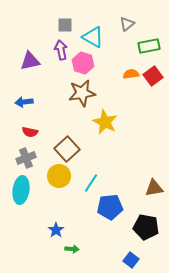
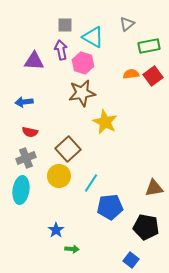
purple triangle: moved 4 px right; rotated 15 degrees clockwise
brown square: moved 1 px right
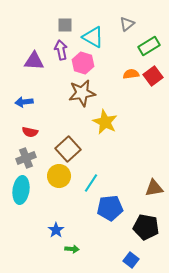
green rectangle: rotated 20 degrees counterclockwise
blue pentagon: moved 1 px down
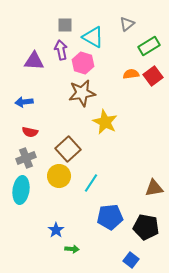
blue pentagon: moved 9 px down
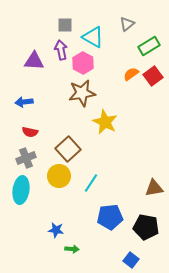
pink hexagon: rotated 10 degrees clockwise
orange semicircle: rotated 28 degrees counterclockwise
blue star: rotated 28 degrees counterclockwise
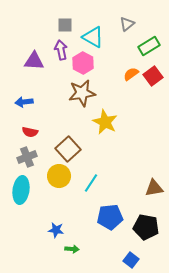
gray cross: moved 1 px right, 1 px up
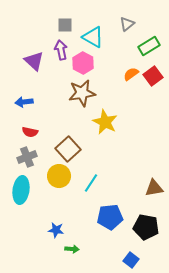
purple triangle: rotated 40 degrees clockwise
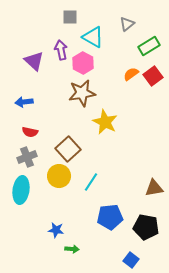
gray square: moved 5 px right, 8 px up
cyan line: moved 1 px up
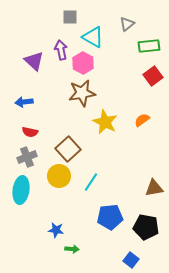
green rectangle: rotated 25 degrees clockwise
orange semicircle: moved 11 px right, 46 px down
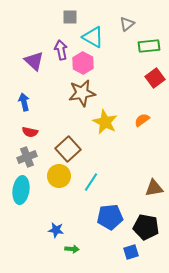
red square: moved 2 px right, 2 px down
blue arrow: rotated 84 degrees clockwise
blue square: moved 8 px up; rotated 35 degrees clockwise
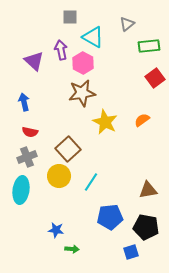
brown triangle: moved 6 px left, 2 px down
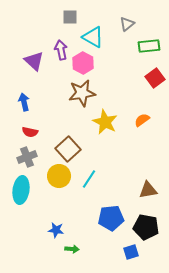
cyan line: moved 2 px left, 3 px up
blue pentagon: moved 1 px right, 1 px down
